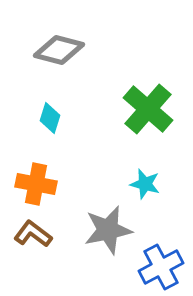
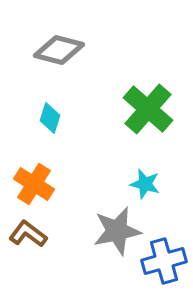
orange cross: moved 2 px left; rotated 21 degrees clockwise
gray star: moved 9 px right, 1 px down
brown L-shape: moved 5 px left
blue cross: moved 3 px right, 6 px up; rotated 12 degrees clockwise
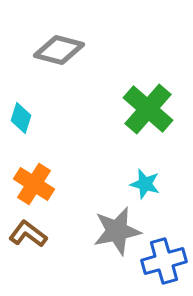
cyan diamond: moved 29 px left
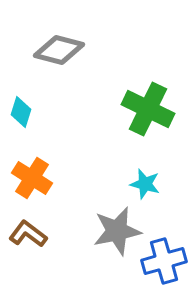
green cross: rotated 15 degrees counterclockwise
cyan diamond: moved 6 px up
orange cross: moved 2 px left, 6 px up
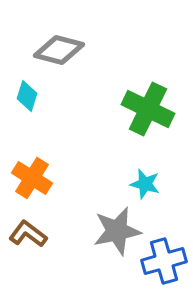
cyan diamond: moved 6 px right, 16 px up
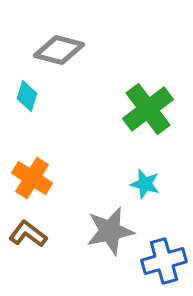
green cross: rotated 27 degrees clockwise
gray star: moved 7 px left
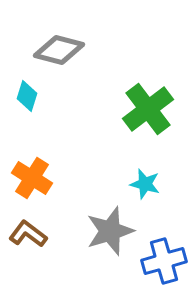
gray star: rotated 6 degrees counterclockwise
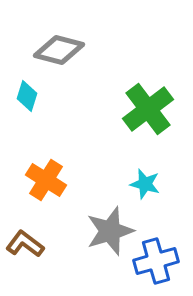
orange cross: moved 14 px right, 2 px down
brown L-shape: moved 3 px left, 10 px down
blue cross: moved 8 px left
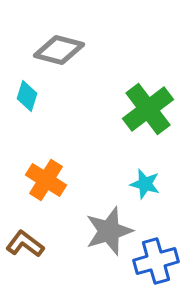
gray star: moved 1 px left
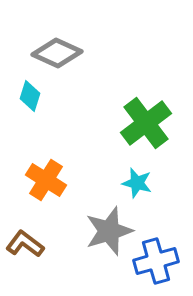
gray diamond: moved 2 px left, 3 px down; rotated 9 degrees clockwise
cyan diamond: moved 3 px right
green cross: moved 2 px left, 14 px down
cyan star: moved 8 px left, 1 px up
